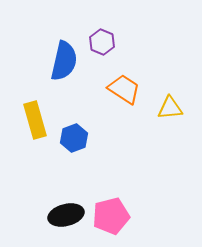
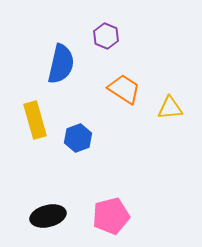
purple hexagon: moved 4 px right, 6 px up
blue semicircle: moved 3 px left, 3 px down
blue hexagon: moved 4 px right
black ellipse: moved 18 px left, 1 px down
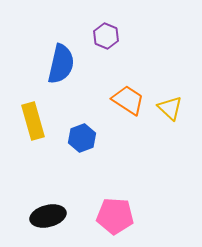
orange trapezoid: moved 4 px right, 11 px down
yellow triangle: rotated 48 degrees clockwise
yellow rectangle: moved 2 px left, 1 px down
blue hexagon: moved 4 px right
pink pentagon: moved 4 px right; rotated 18 degrees clockwise
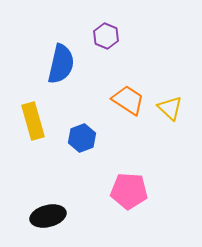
pink pentagon: moved 14 px right, 25 px up
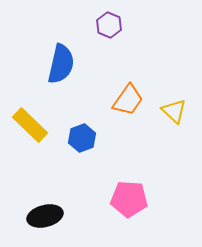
purple hexagon: moved 3 px right, 11 px up
orange trapezoid: rotated 92 degrees clockwise
yellow triangle: moved 4 px right, 3 px down
yellow rectangle: moved 3 px left, 4 px down; rotated 30 degrees counterclockwise
pink pentagon: moved 8 px down
black ellipse: moved 3 px left
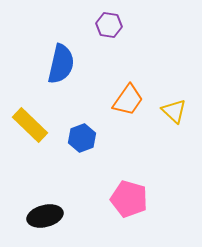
purple hexagon: rotated 15 degrees counterclockwise
pink pentagon: rotated 12 degrees clockwise
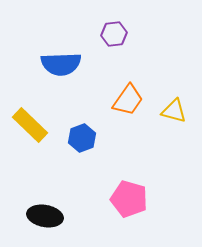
purple hexagon: moved 5 px right, 9 px down; rotated 15 degrees counterclockwise
blue semicircle: rotated 75 degrees clockwise
yellow triangle: rotated 28 degrees counterclockwise
black ellipse: rotated 24 degrees clockwise
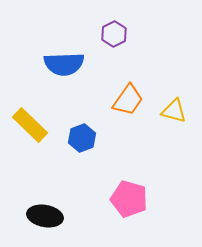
purple hexagon: rotated 20 degrees counterclockwise
blue semicircle: moved 3 px right
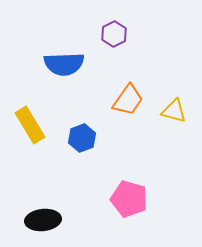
yellow rectangle: rotated 15 degrees clockwise
black ellipse: moved 2 px left, 4 px down; rotated 16 degrees counterclockwise
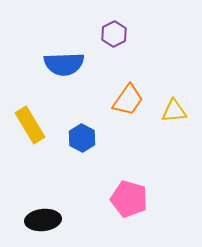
yellow triangle: rotated 20 degrees counterclockwise
blue hexagon: rotated 12 degrees counterclockwise
